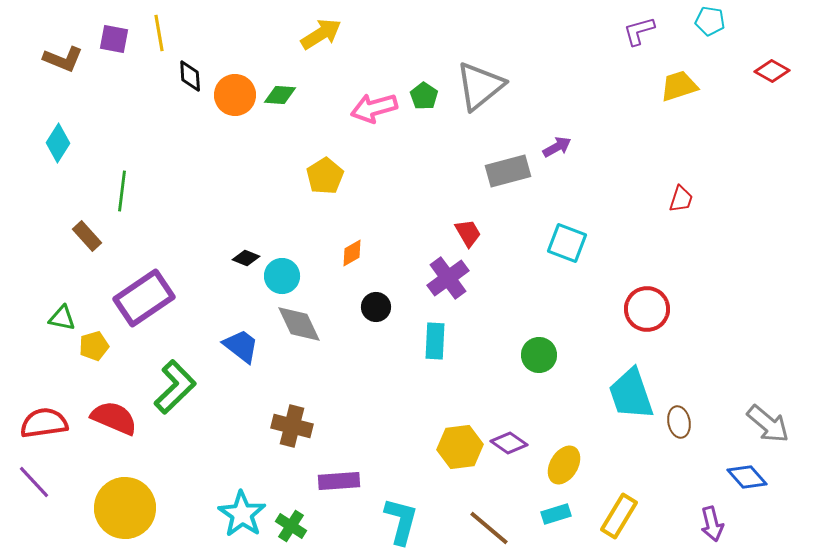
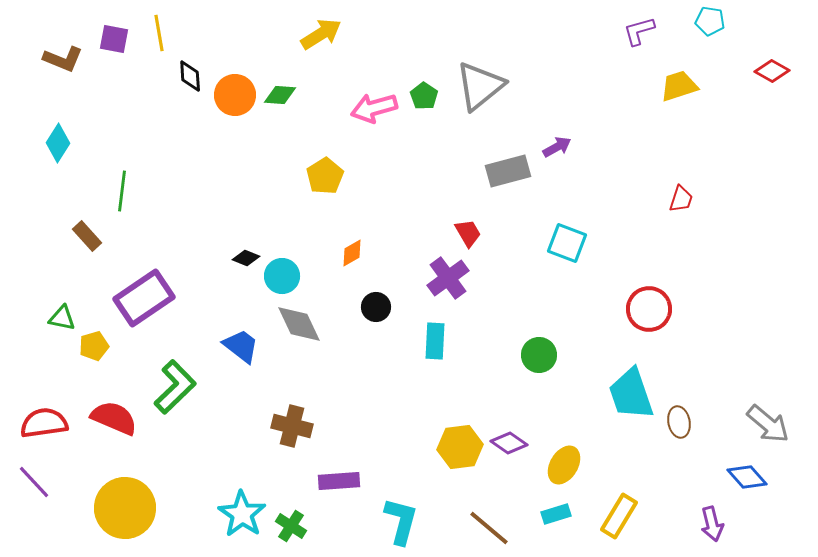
red circle at (647, 309): moved 2 px right
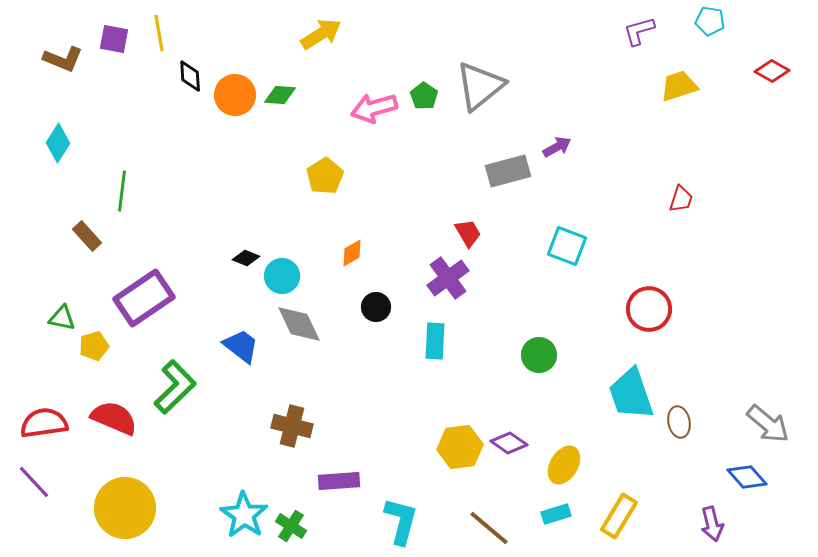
cyan square at (567, 243): moved 3 px down
cyan star at (242, 514): moved 2 px right, 1 px down
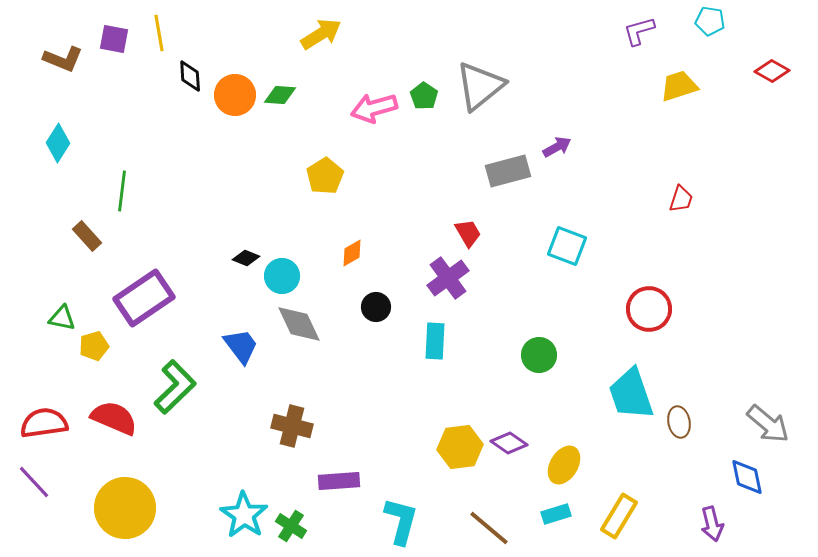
blue trapezoid at (241, 346): rotated 15 degrees clockwise
blue diamond at (747, 477): rotated 30 degrees clockwise
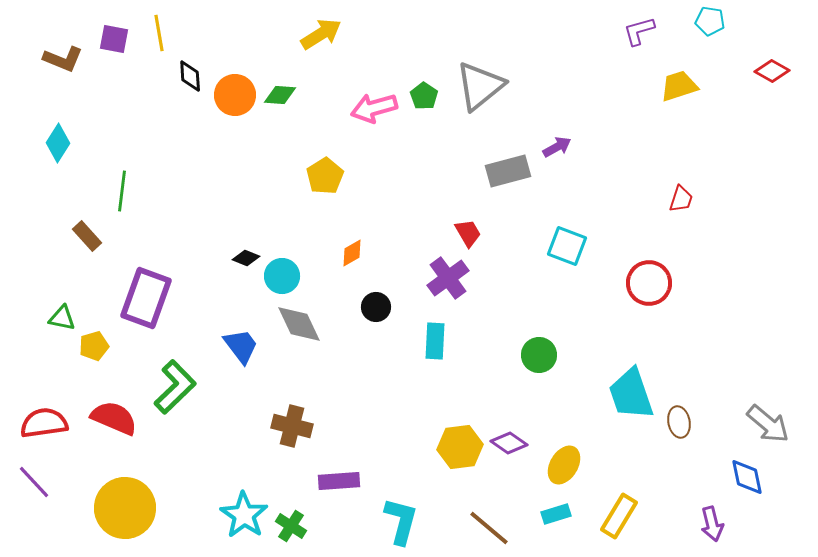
purple rectangle at (144, 298): moved 2 px right; rotated 36 degrees counterclockwise
red circle at (649, 309): moved 26 px up
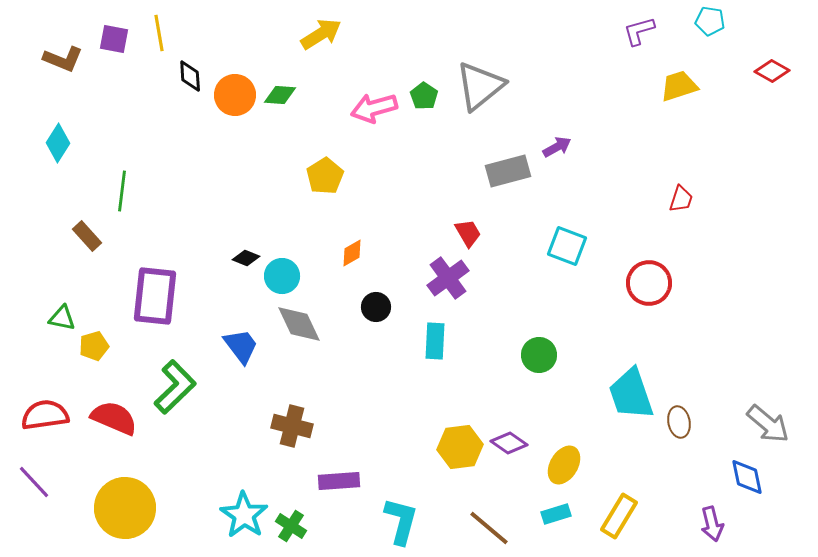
purple rectangle at (146, 298): moved 9 px right, 2 px up; rotated 14 degrees counterclockwise
red semicircle at (44, 423): moved 1 px right, 8 px up
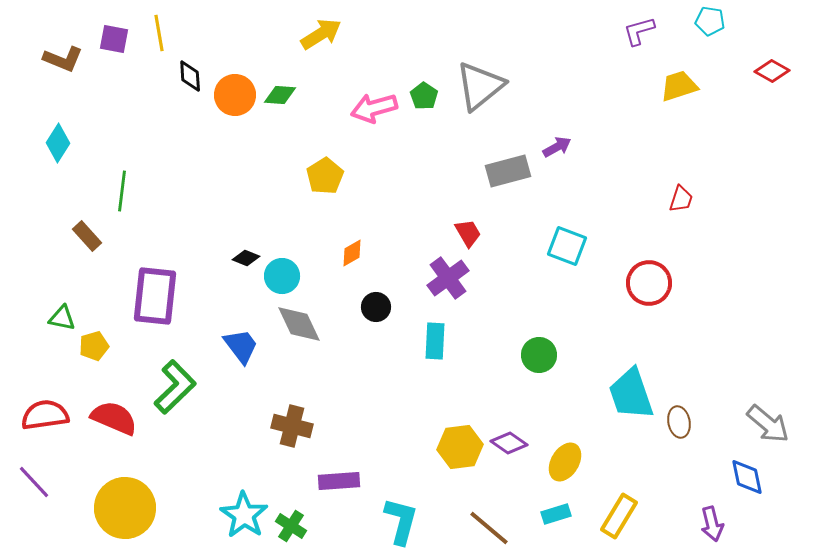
yellow ellipse at (564, 465): moved 1 px right, 3 px up
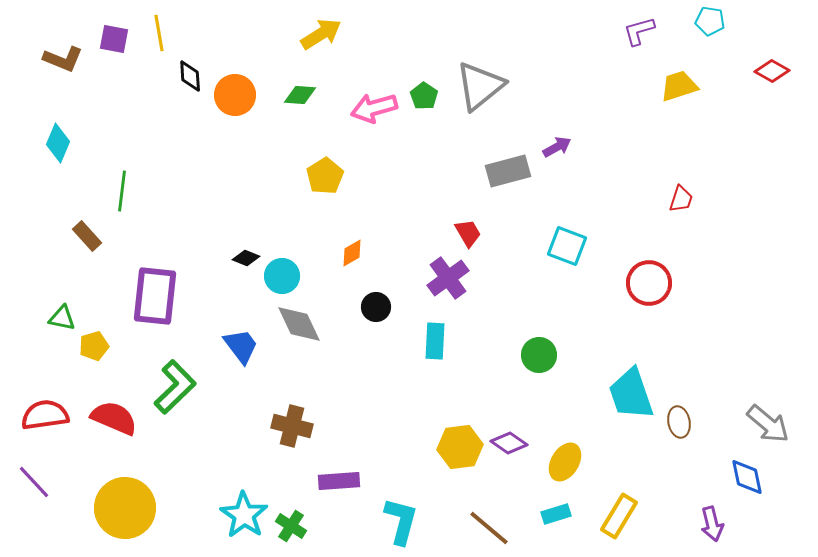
green diamond at (280, 95): moved 20 px right
cyan diamond at (58, 143): rotated 9 degrees counterclockwise
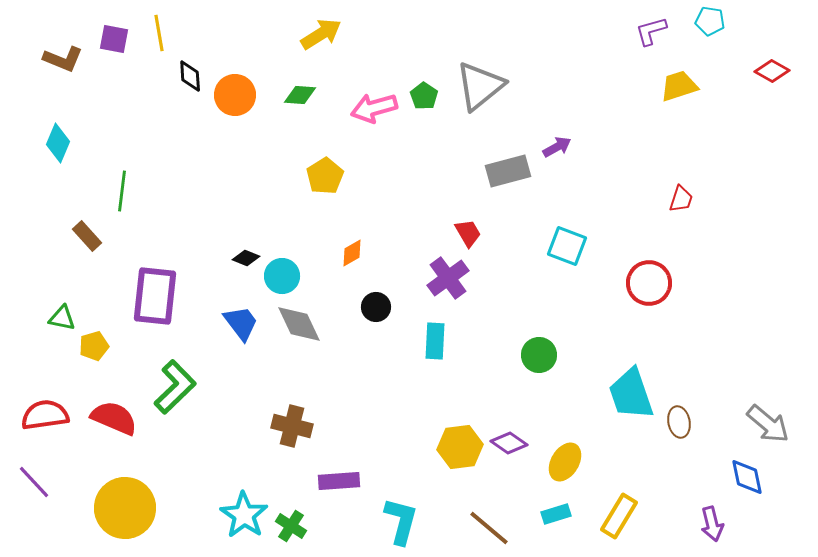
purple L-shape at (639, 31): moved 12 px right
blue trapezoid at (241, 346): moved 23 px up
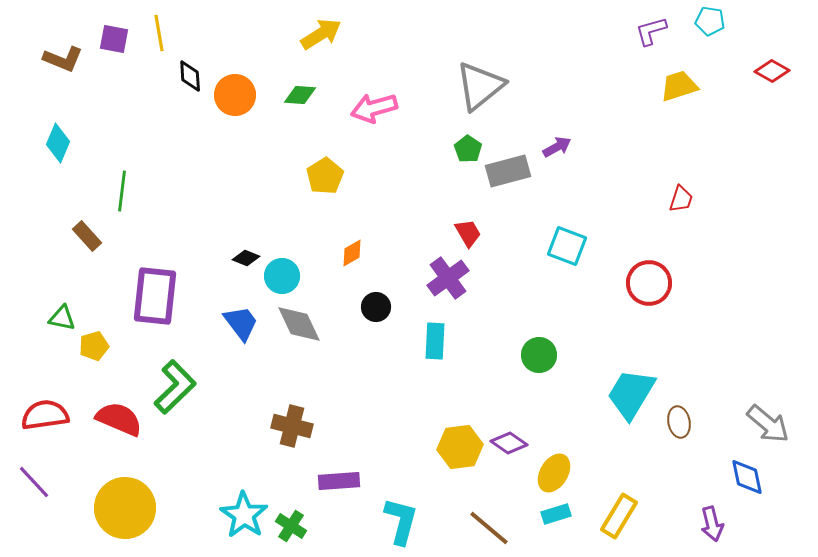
green pentagon at (424, 96): moved 44 px right, 53 px down
cyan trapezoid at (631, 394): rotated 50 degrees clockwise
red semicircle at (114, 418): moved 5 px right, 1 px down
yellow ellipse at (565, 462): moved 11 px left, 11 px down
